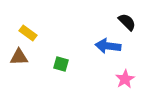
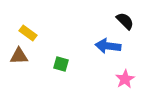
black semicircle: moved 2 px left, 1 px up
brown triangle: moved 1 px up
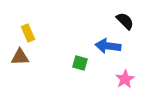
yellow rectangle: rotated 30 degrees clockwise
brown triangle: moved 1 px right, 1 px down
green square: moved 19 px right, 1 px up
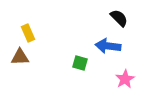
black semicircle: moved 6 px left, 3 px up
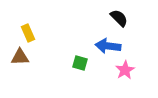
pink star: moved 9 px up
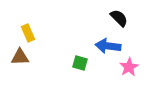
pink star: moved 4 px right, 3 px up
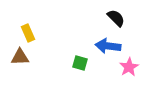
black semicircle: moved 3 px left
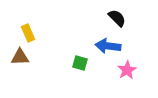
black semicircle: moved 1 px right
pink star: moved 2 px left, 3 px down
